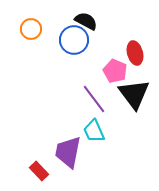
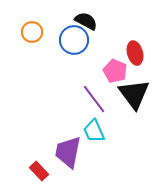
orange circle: moved 1 px right, 3 px down
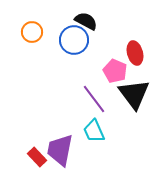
purple trapezoid: moved 8 px left, 2 px up
red rectangle: moved 2 px left, 14 px up
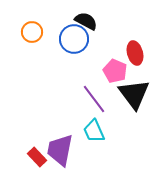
blue circle: moved 1 px up
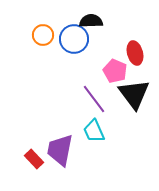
black semicircle: moved 5 px right; rotated 30 degrees counterclockwise
orange circle: moved 11 px right, 3 px down
red rectangle: moved 3 px left, 2 px down
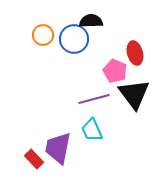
purple line: rotated 68 degrees counterclockwise
cyan trapezoid: moved 2 px left, 1 px up
purple trapezoid: moved 2 px left, 2 px up
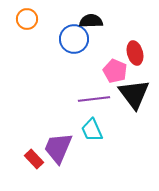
orange circle: moved 16 px left, 16 px up
purple line: rotated 8 degrees clockwise
purple trapezoid: rotated 12 degrees clockwise
